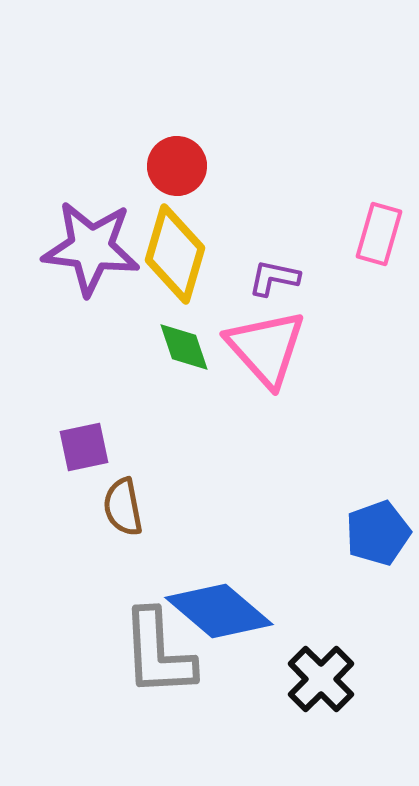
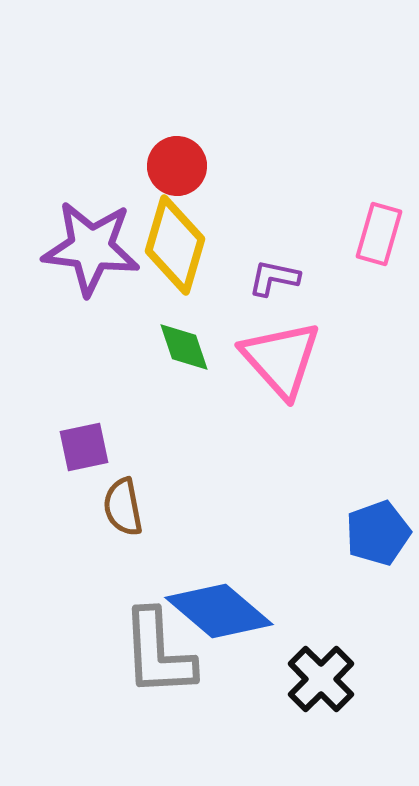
yellow diamond: moved 9 px up
pink triangle: moved 15 px right, 11 px down
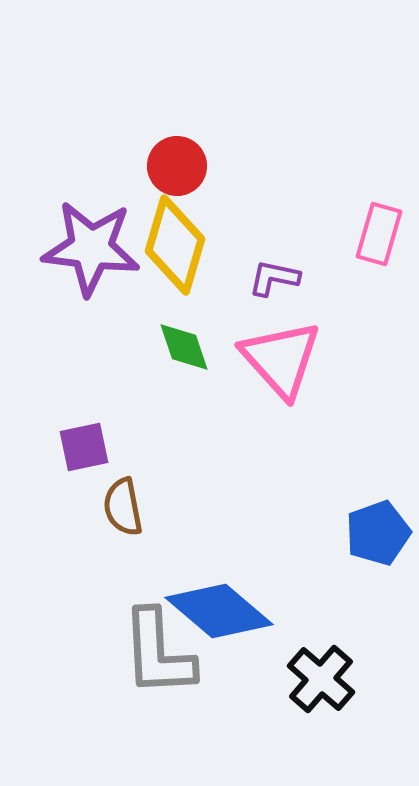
black cross: rotated 4 degrees counterclockwise
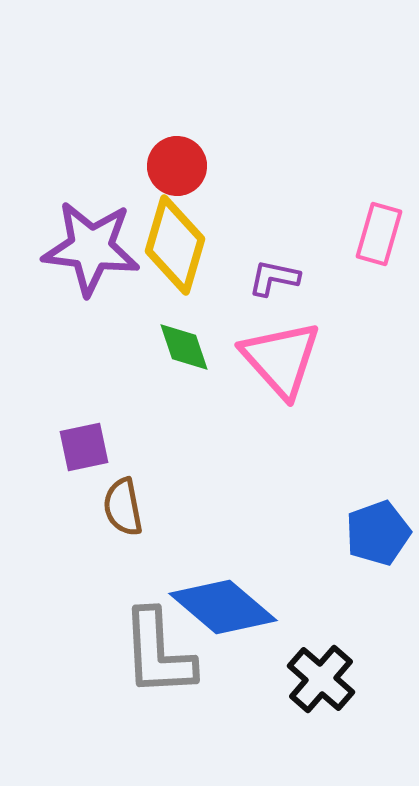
blue diamond: moved 4 px right, 4 px up
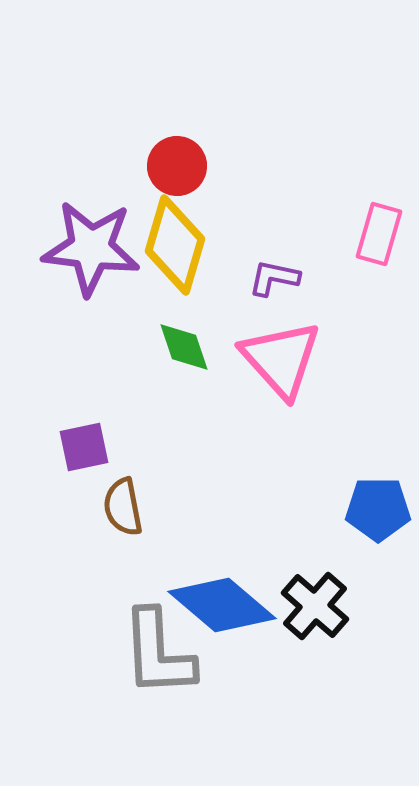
blue pentagon: moved 24 px up; rotated 20 degrees clockwise
blue diamond: moved 1 px left, 2 px up
black cross: moved 6 px left, 73 px up
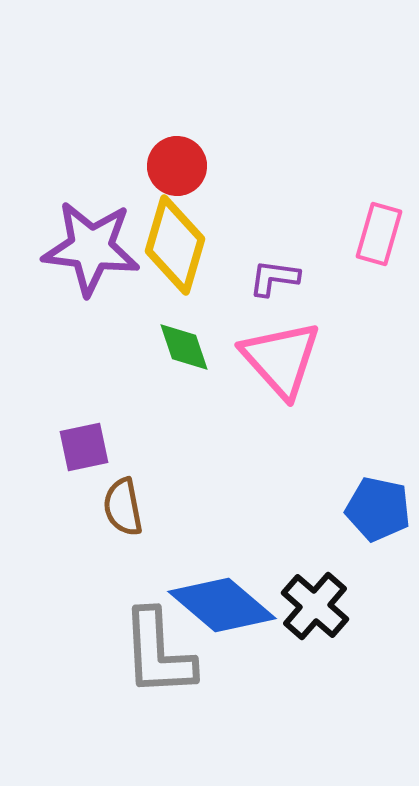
purple L-shape: rotated 4 degrees counterclockwise
blue pentagon: rotated 12 degrees clockwise
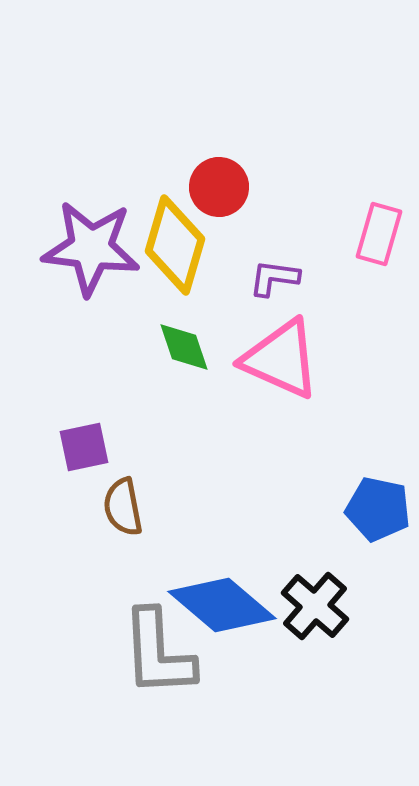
red circle: moved 42 px right, 21 px down
pink triangle: rotated 24 degrees counterclockwise
